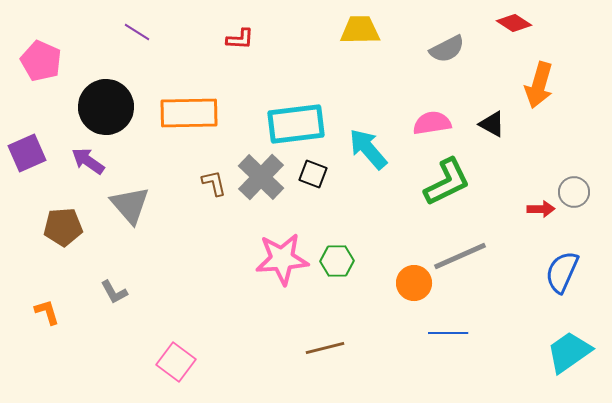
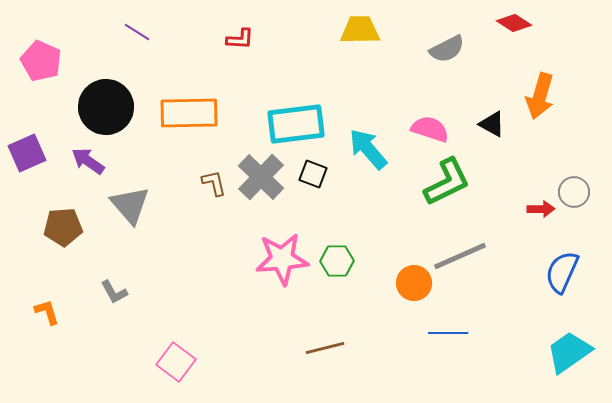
orange arrow: moved 1 px right, 11 px down
pink semicircle: moved 2 px left, 6 px down; rotated 27 degrees clockwise
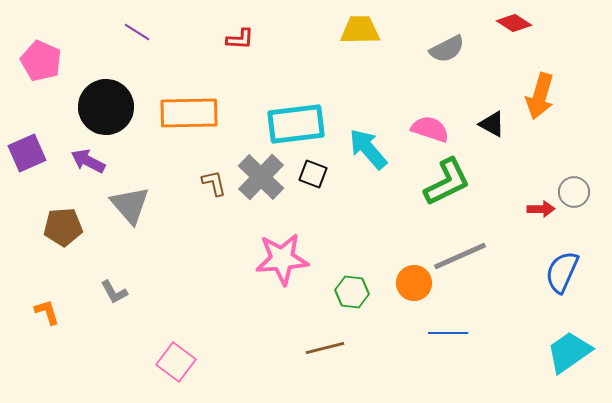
purple arrow: rotated 8 degrees counterclockwise
green hexagon: moved 15 px right, 31 px down; rotated 8 degrees clockwise
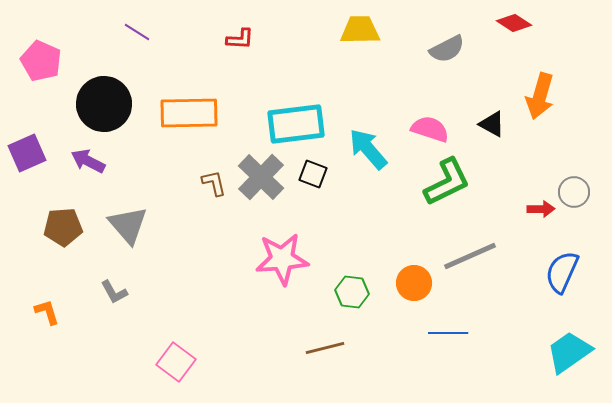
black circle: moved 2 px left, 3 px up
gray triangle: moved 2 px left, 20 px down
gray line: moved 10 px right
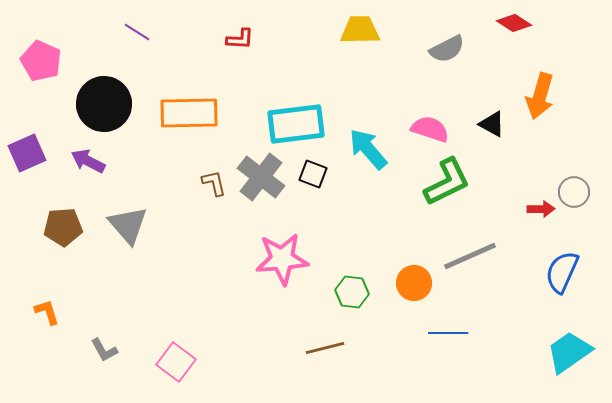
gray cross: rotated 6 degrees counterclockwise
gray L-shape: moved 10 px left, 58 px down
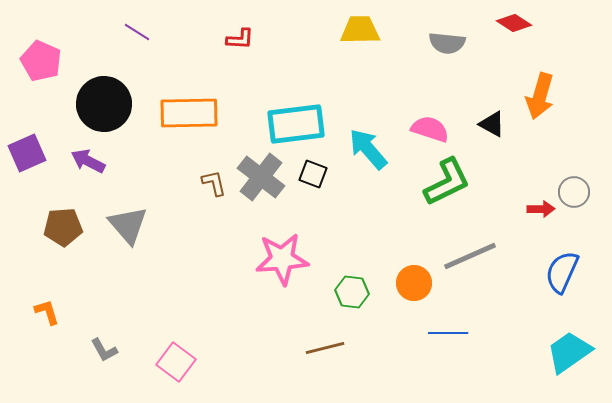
gray semicircle: moved 6 px up; rotated 33 degrees clockwise
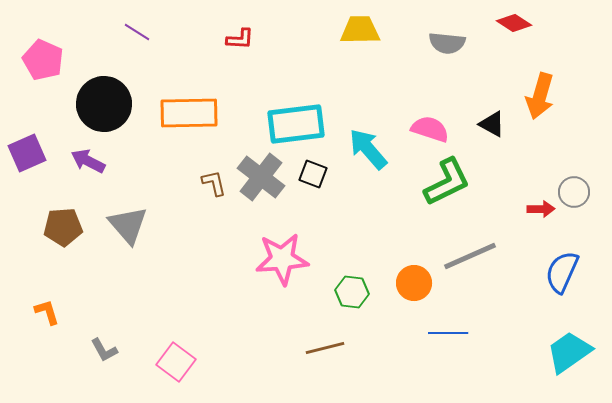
pink pentagon: moved 2 px right, 1 px up
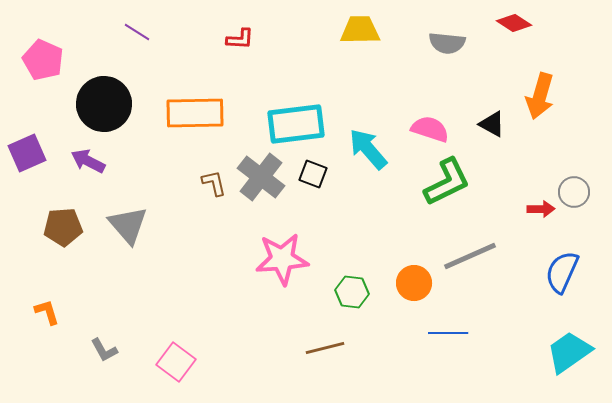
orange rectangle: moved 6 px right
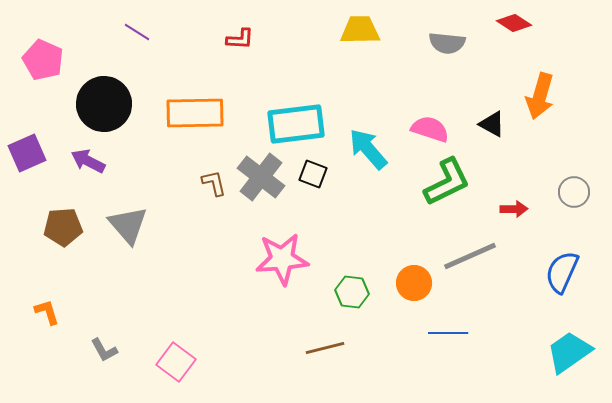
red arrow: moved 27 px left
